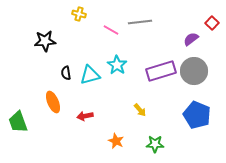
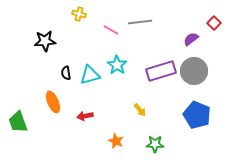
red square: moved 2 px right
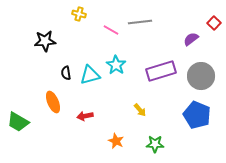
cyan star: moved 1 px left
gray circle: moved 7 px right, 5 px down
green trapezoid: rotated 40 degrees counterclockwise
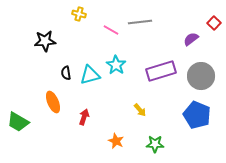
red arrow: moved 1 px left, 1 px down; rotated 119 degrees clockwise
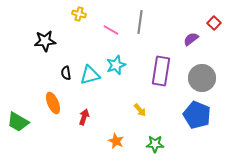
gray line: rotated 75 degrees counterclockwise
cyan star: rotated 18 degrees clockwise
purple rectangle: rotated 64 degrees counterclockwise
gray circle: moved 1 px right, 2 px down
orange ellipse: moved 1 px down
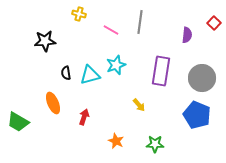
purple semicircle: moved 4 px left, 4 px up; rotated 133 degrees clockwise
yellow arrow: moved 1 px left, 5 px up
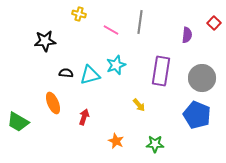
black semicircle: rotated 104 degrees clockwise
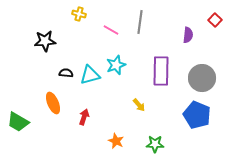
red square: moved 1 px right, 3 px up
purple semicircle: moved 1 px right
purple rectangle: rotated 8 degrees counterclockwise
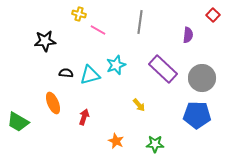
red square: moved 2 px left, 5 px up
pink line: moved 13 px left
purple rectangle: moved 2 px right, 2 px up; rotated 48 degrees counterclockwise
blue pentagon: rotated 20 degrees counterclockwise
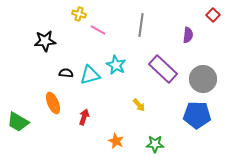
gray line: moved 1 px right, 3 px down
cyan star: rotated 24 degrees counterclockwise
gray circle: moved 1 px right, 1 px down
